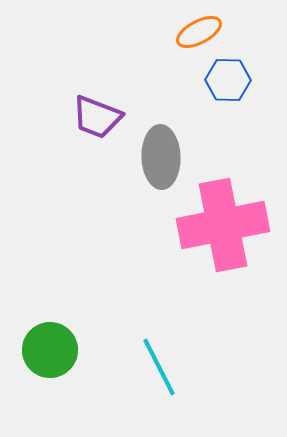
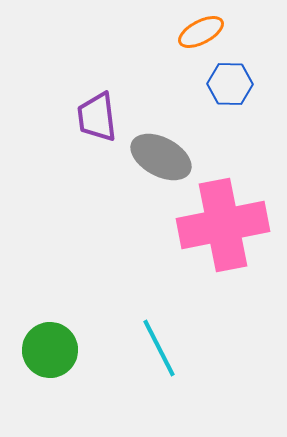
orange ellipse: moved 2 px right
blue hexagon: moved 2 px right, 4 px down
purple trapezoid: rotated 62 degrees clockwise
gray ellipse: rotated 60 degrees counterclockwise
cyan line: moved 19 px up
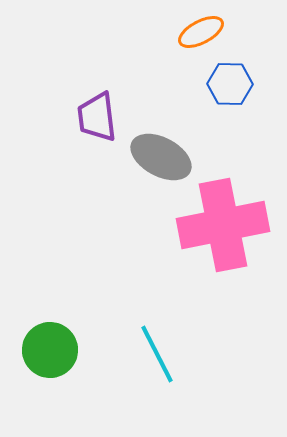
cyan line: moved 2 px left, 6 px down
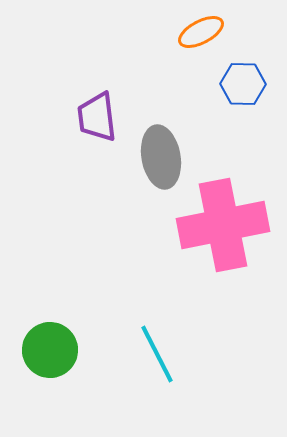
blue hexagon: moved 13 px right
gray ellipse: rotated 52 degrees clockwise
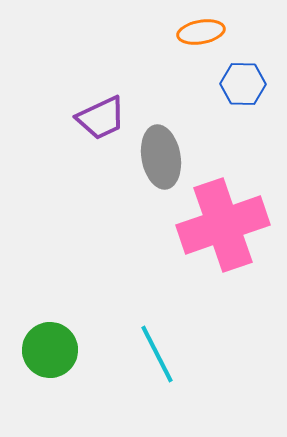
orange ellipse: rotated 18 degrees clockwise
purple trapezoid: moved 4 px right, 1 px down; rotated 108 degrees counterclockwise
pink cross: rotated 8 degrees counterclockwise
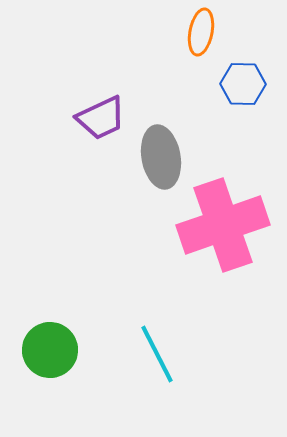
orange ellipse: rotated 69 degrees counterclockwise
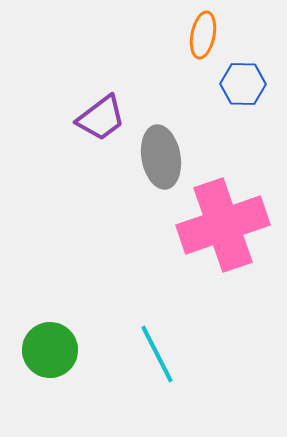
orange ellipse: moved 2 px right, 3 px down
purple trapezoid: rotated 12 degrees counterclockwise
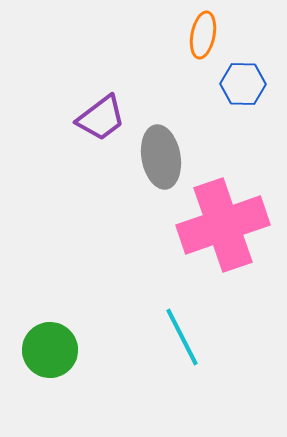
cyan line: moved 25 px right, 17 px up
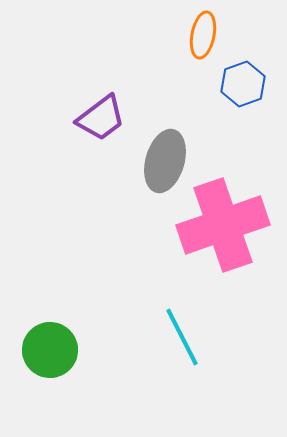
blue hexagon: rotated 21 degrees counterclockwise
gray ellipse: moved 4 px right, 4 px down; rotated 26 degrees clockwise
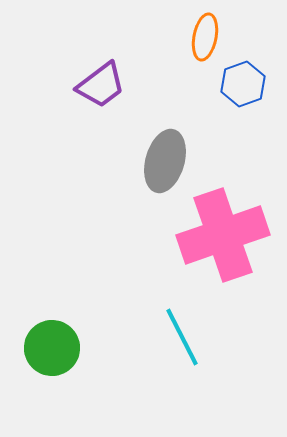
orange ellipse: moved 2 px right, 2 px down
purple trapezoid: moved 33 px up
pink cross: moved 10 px down
green circle: moved 2 px right, 2 px up
